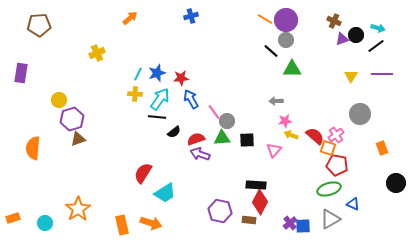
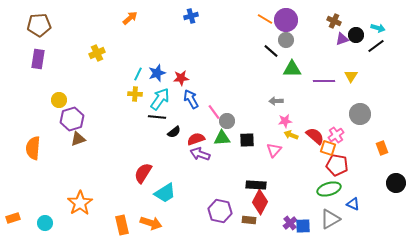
purple rectangle at (21, 73): moved 17 px right, 14 px up
purple line at (382, 74): moved 58 px left, 7 px down
orange star at (78, 209): moved 2 px right, 6 px up
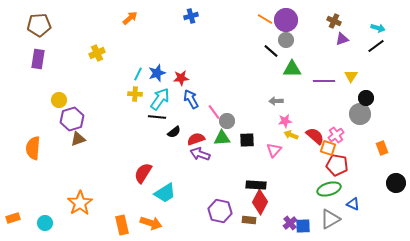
black circle at (356, 35): moved 10 px right, 63 px down
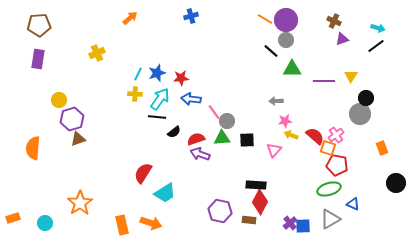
blue arrow at (191, 99): rotated 54 degrees counterclockwise
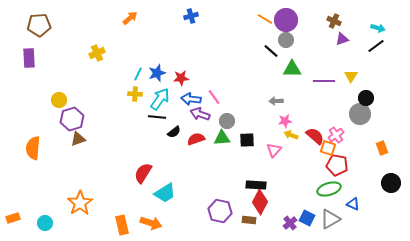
purple rectangle at (38, 59): moved 9 px left, 1 px up; rotated 12 degrees counterclockwise
pink line at (214, 112): moved 15 px up
purple arrow at (200, 154): moved 40 px up
black circle at (396, 183): moved 5 px left
blue square at (303, 226): moved 4 px right, 8 px up; rotated 28 degrees clockwise
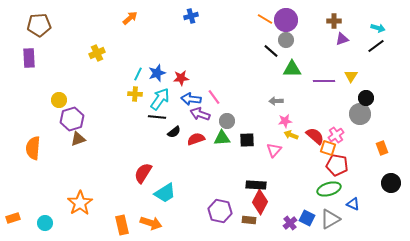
brown cross at (334, 21): rotated 24 degrees counterclockwise
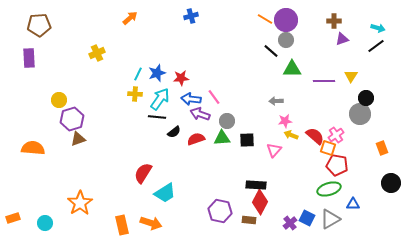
orange semicircle at (33, 148): rotated 90 degrees clockwise
blue triangle at (353, 204): rotated 24 degrees counterclockwise
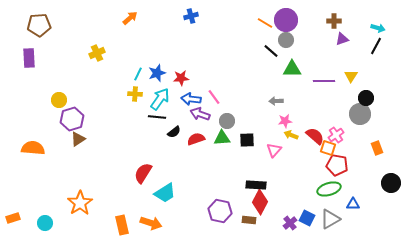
orange line at (265, 19): moved 4 px down
black line at (376, 46): rotated 24 degrees counterclockwise
brown triangle at (78, 139): rotated 14 degrees counterclockwise
orange rectangle at (382, 148): moved 5 px left
